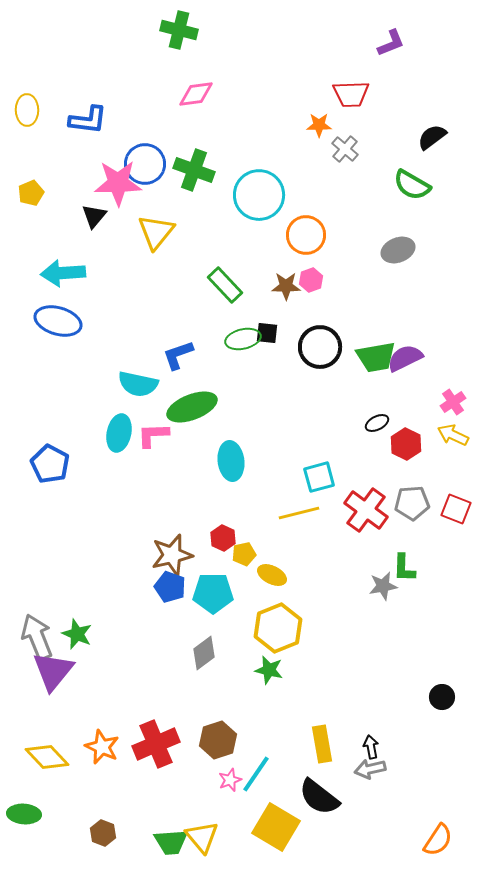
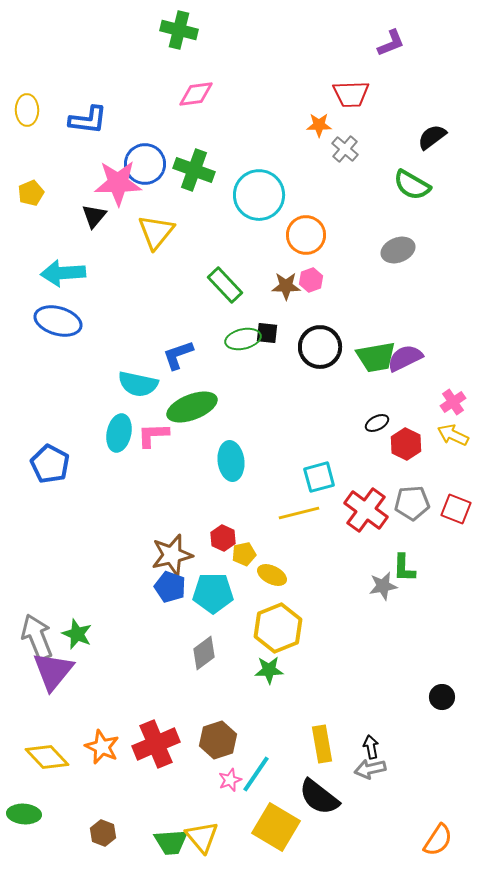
green star at (269, 670): rotated 16 degrees counterclockwise
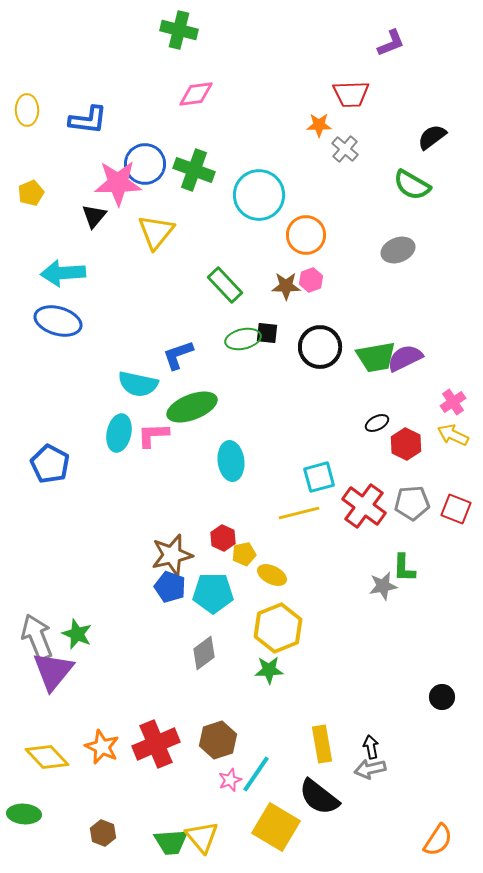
red cross at (366, 510): moved 2 px left, 4 px up
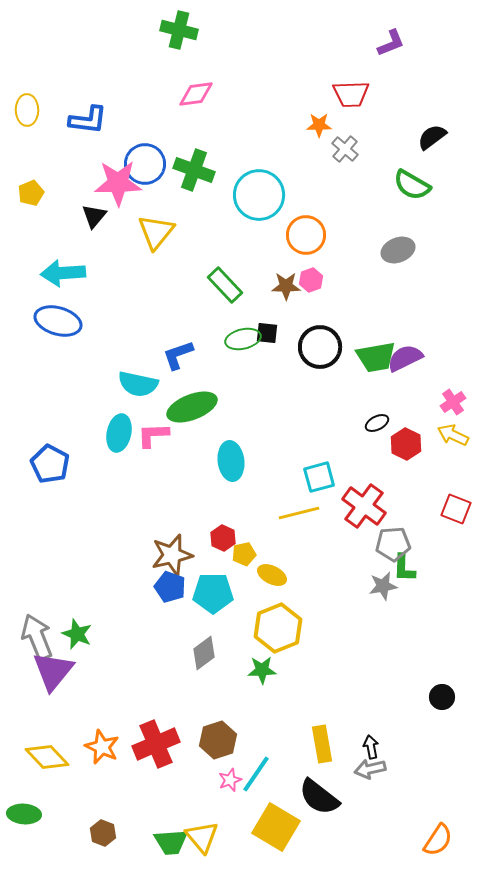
gray pentagon at (412, 503): moved 19 px left, 41 px down
green star at (269, 670): moved 7 px left
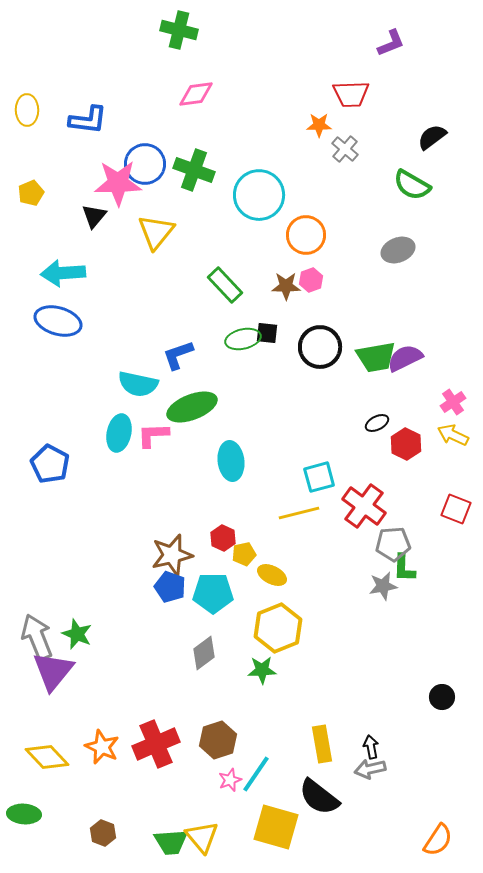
yellow square at (276, 827): rotated 15 degrees counterclockwise
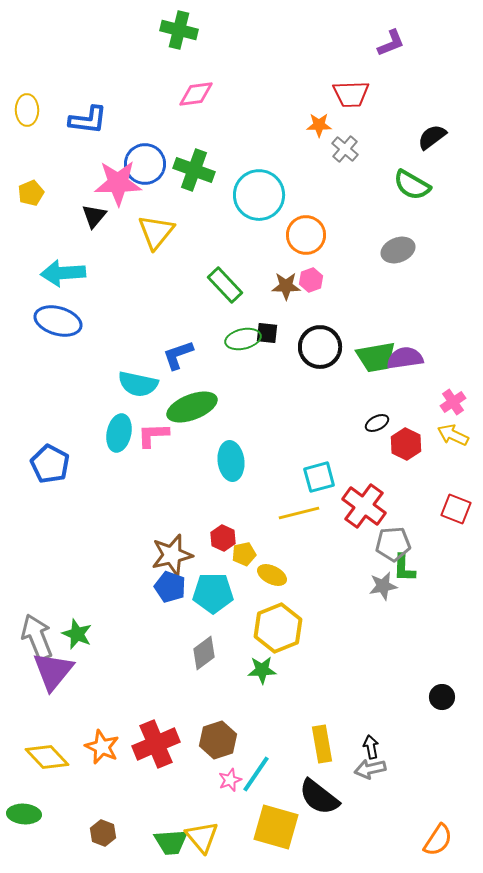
purple semicircle at (405, 358): rotated 18 degrees clockwise
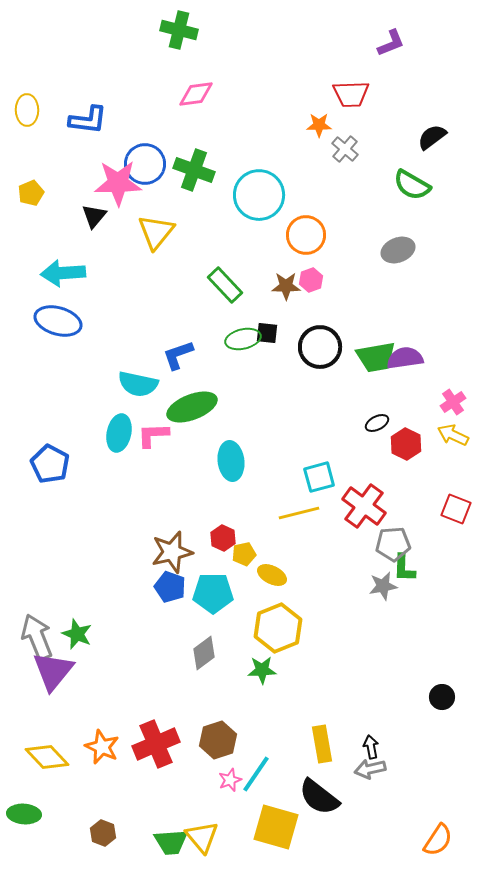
brown star at (172, 555): moved 3 px up
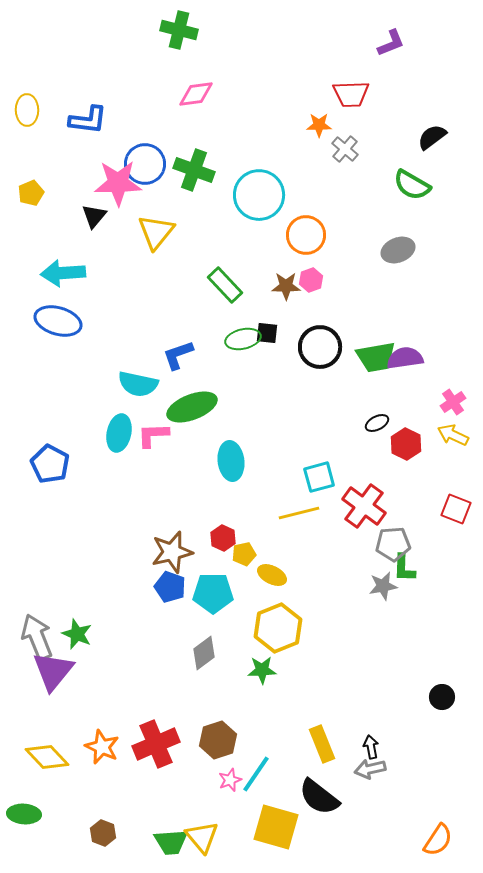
yellow rectangle at (322, 744): rotated 12 degrees counterclockwise
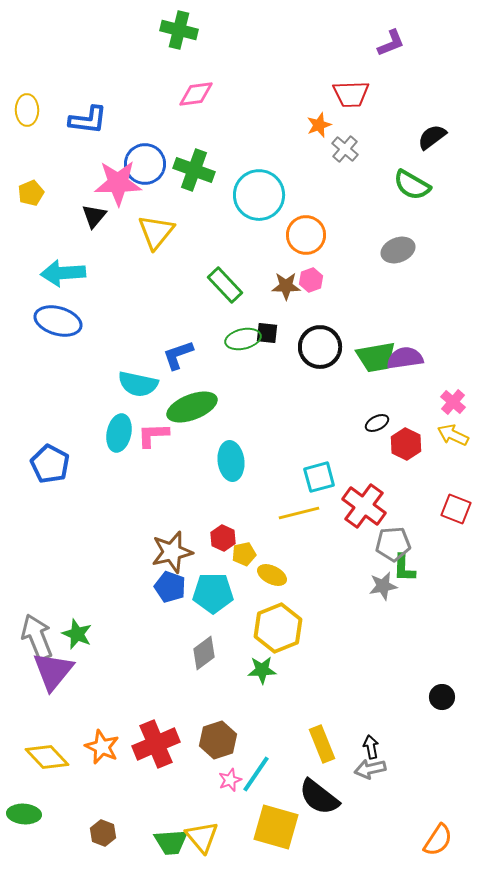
orange star at (319, 125): rotated 20 degrees counterclockwise
pink cross at (453, 402): rotated 15 degrees counterclockwise
